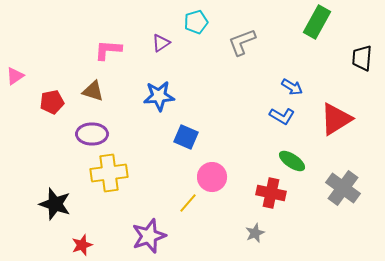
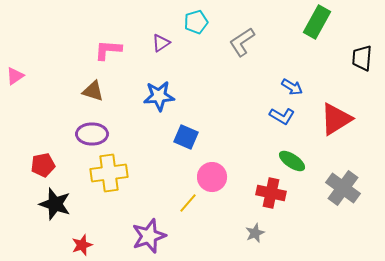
gray L-shape: rotated 12 degrees counterclockwise
red pentagon: moved 9 px left, 63 px down
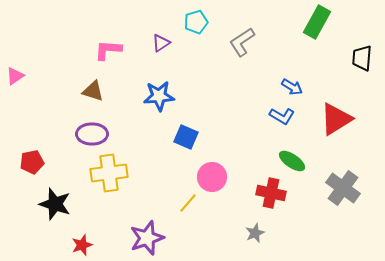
red pentagon: moved 11 px left, 3 px up
purple star: moved 2 px left, 2 px down
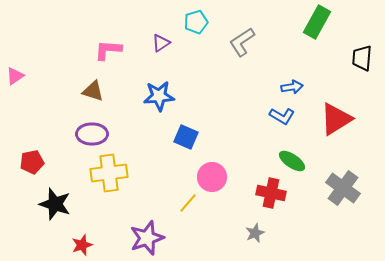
blue arrow: rotated 40 degrees counterclockwise
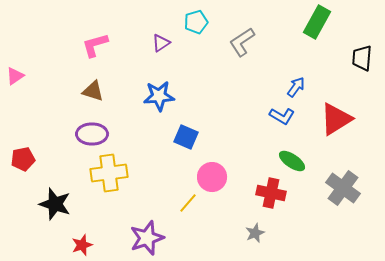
pink L-shape: moved 13 px left, 5 px up; rotated 20 degrees counterclockwise
blue arrow: moved 4 px right; rotated 45 degrees counterclockwise
red pentagon: moved 9 px left, 3 px up
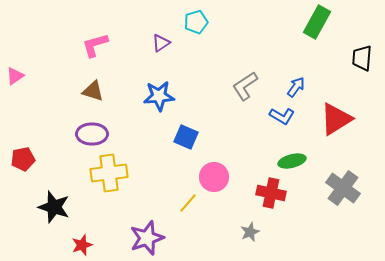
gray L-shape: moved 3 px right, 44 px down
green ellipse: rotated 48 degrees counterclockwise
pink circle: moved 2 px right
black star: moved 1 px left, 3 px down
gray star: moved 5 px left, 1 px up
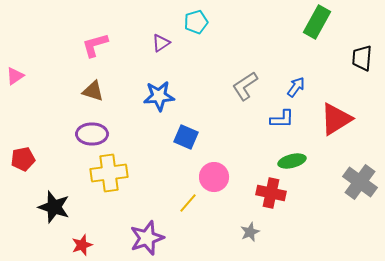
blue L-shape: moved 3 px down; rotated 30 degrees counterclockwise
gray cross: moved 17 px right, 6 px up
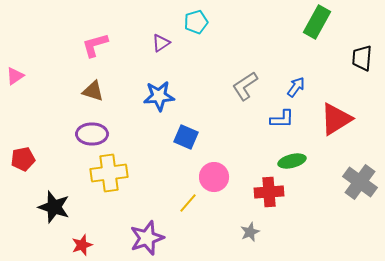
red cross: moved 2 px left, 1 px up; rotated 16 degrees counterclockwise
